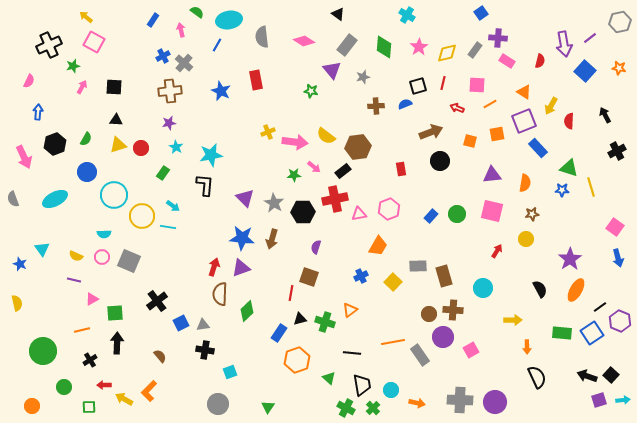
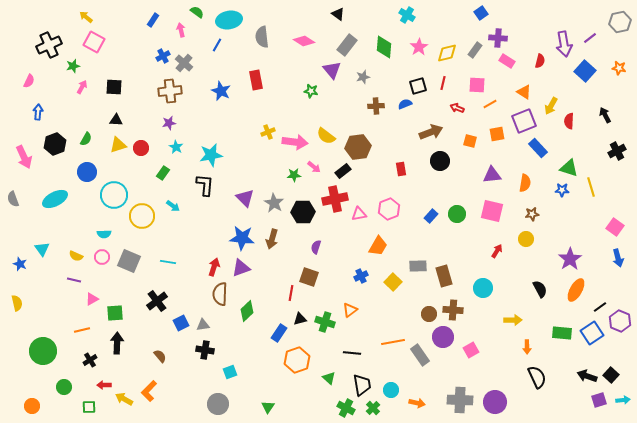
cyan line at (168, 227): moved 35 px down
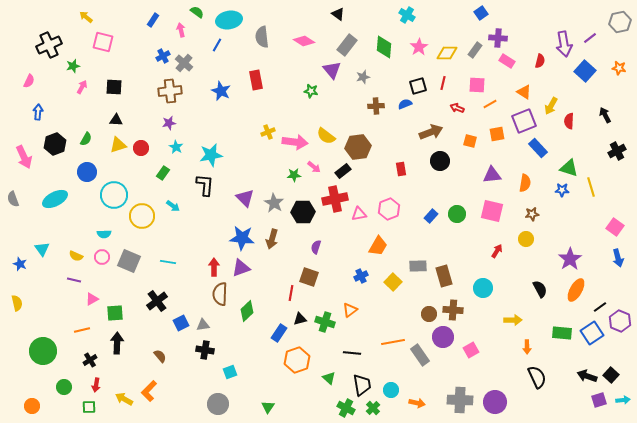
pink square at (94, 42): moved 9 px right; rotated 15 degrees counterclockwise
yellow diamond at (447, 53): rotated 15 degrees clockwise
red arrow at (214, 267): rotated 18 degrees counterclockwise
red arrow at (104, 385): moved 8 px left; rotated 80 degrees counterclockwise
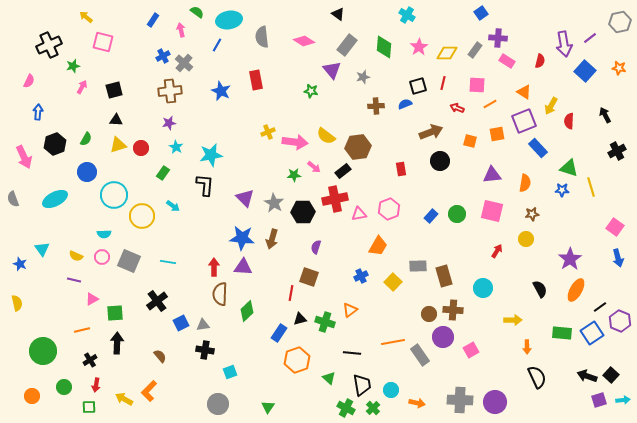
black square at (114, 87): moved 3 px down; rotated 18 degrees counterclockwise
purple triangle at (241, 268): moved 2 px right, 1 px up; rotated 24 degrees clockwise
orange circle at (32, 406): moved 10 px up
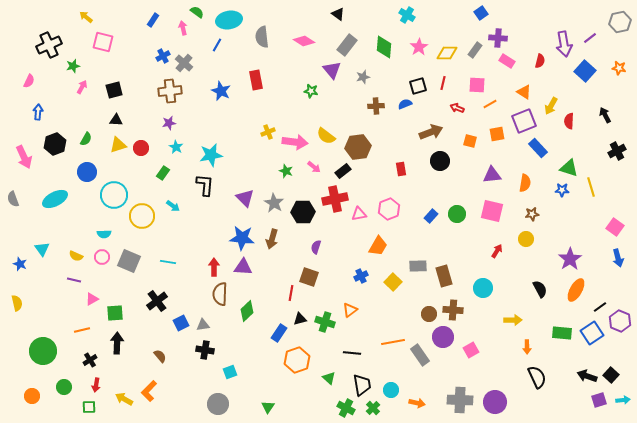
pink arrow at (181, 30): moved 2 px right, 2 px up
green star at (294, 175): moved 8 px left, 4 px up; rotated 24 degrees clockwise
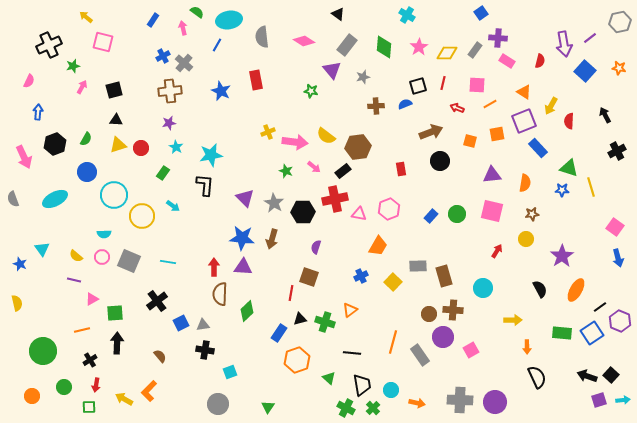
pink triangle at (359, 214): rotated 21 degrees clockwise
yellow semicircle at (76, 256): rotated 16 degrees clockwise
purple star at (570, 259): moved 8 px left, 3 px up
orange line at (393, 342): rotated 65 degrees counterclockwise
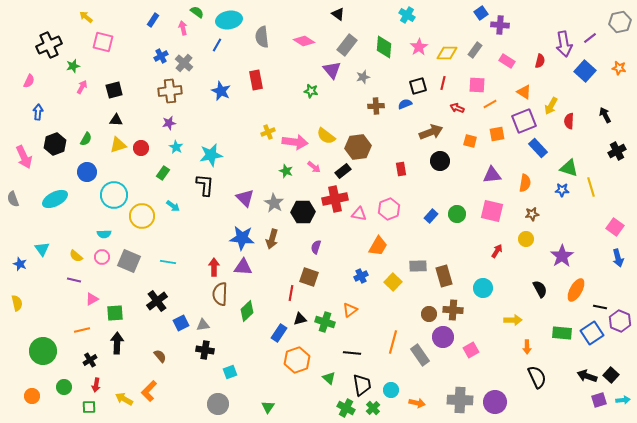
purple cross at (498, 38): moved 2 px right, 13 px up
blue cross at (163, 56): moved 2 px left
black line at (600, 307): rotated 48 degrees clockwise
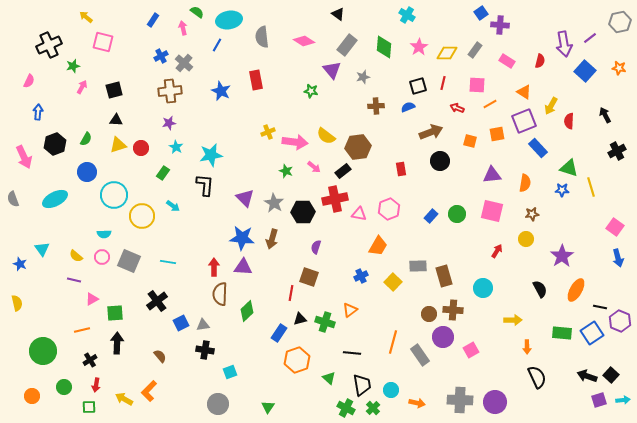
blue semicircle at (405, 104): moved 3 px right, 3 px down
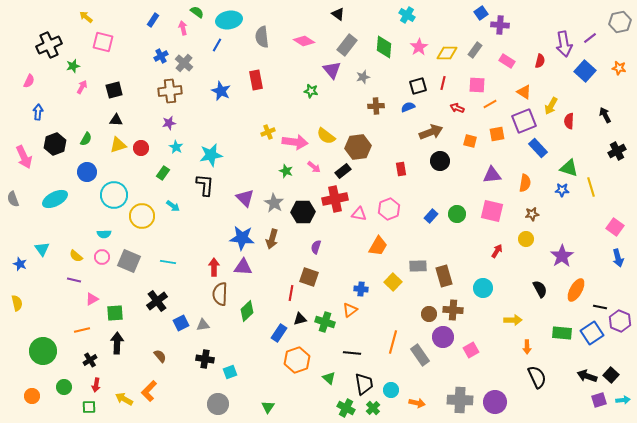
blue cross at (361, 276): moved 13 px down; rotated 32 degrees clockwise
black cross at (205, 350): moved 9 px down
black trapezoid at (362, 385): moved 2 px right, 1 px up
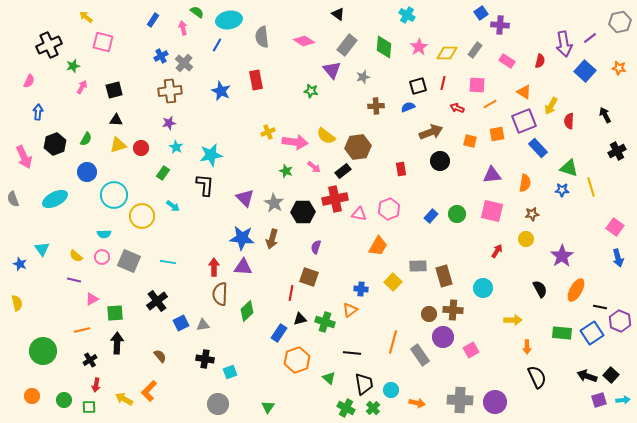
green circle at (64, 387): moved 13 px down
